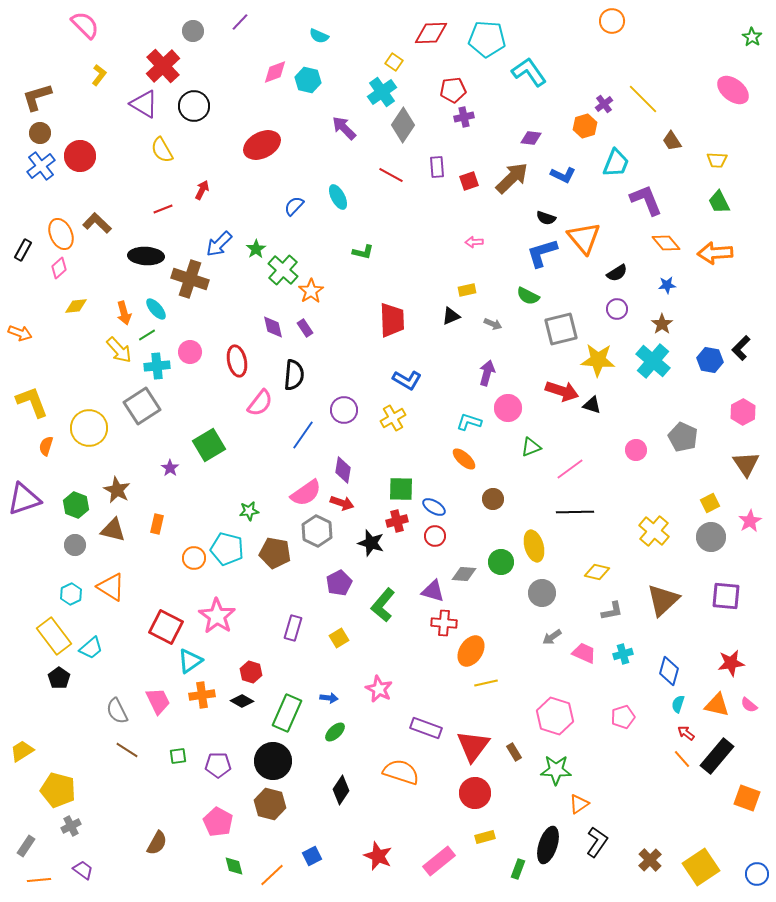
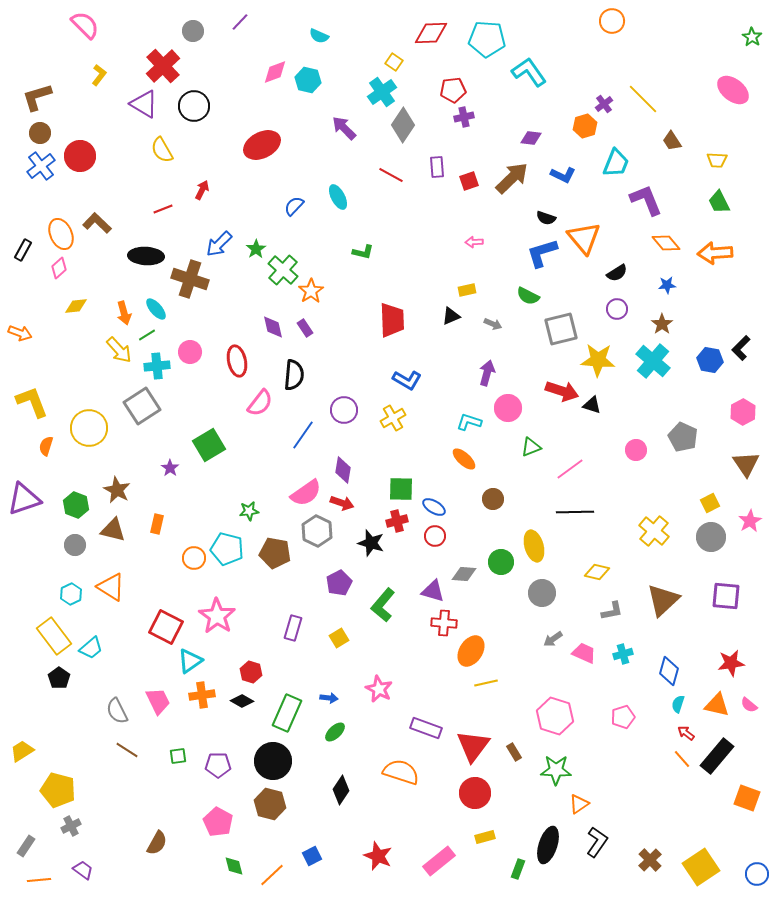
gray arrow at (552, 637): moved 1 px right, 2 px down
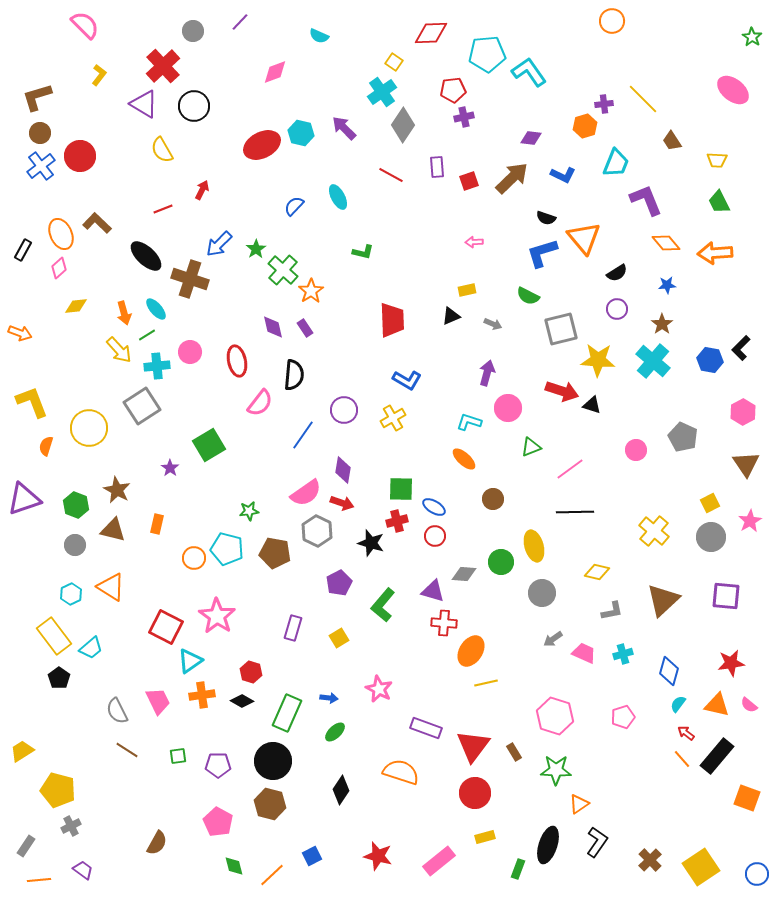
cyan pentagon at (487, 39): moved 15 px down; rotated 9 degrees counterclockwise
cyan hexagon at (308, 80): moved 7 px left, 53 px down
purple cross at (604, 104): rotated 30 degrees clockwise
black ellipse at (146, 256): rotated 40 degrees clockwise
cyan semicircle at (678, 704): rotated 18 degrees clockwise
red star at (378, 856): rotated 8 degrees counterclockwise
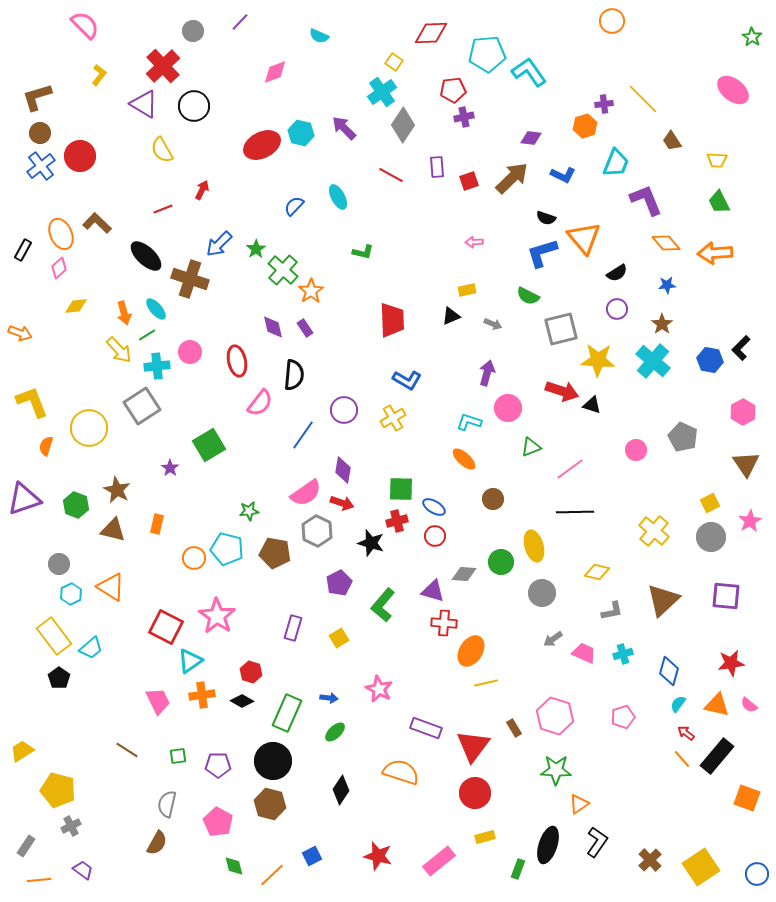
gray circle at (75, 545): moved 16 px left, 19 px down
gray semicircle at (117, 711): moved 50 px right, 93 px down; rotated 40 degrees clockwise
brown rectangle at (514, 752): moved 24 px up
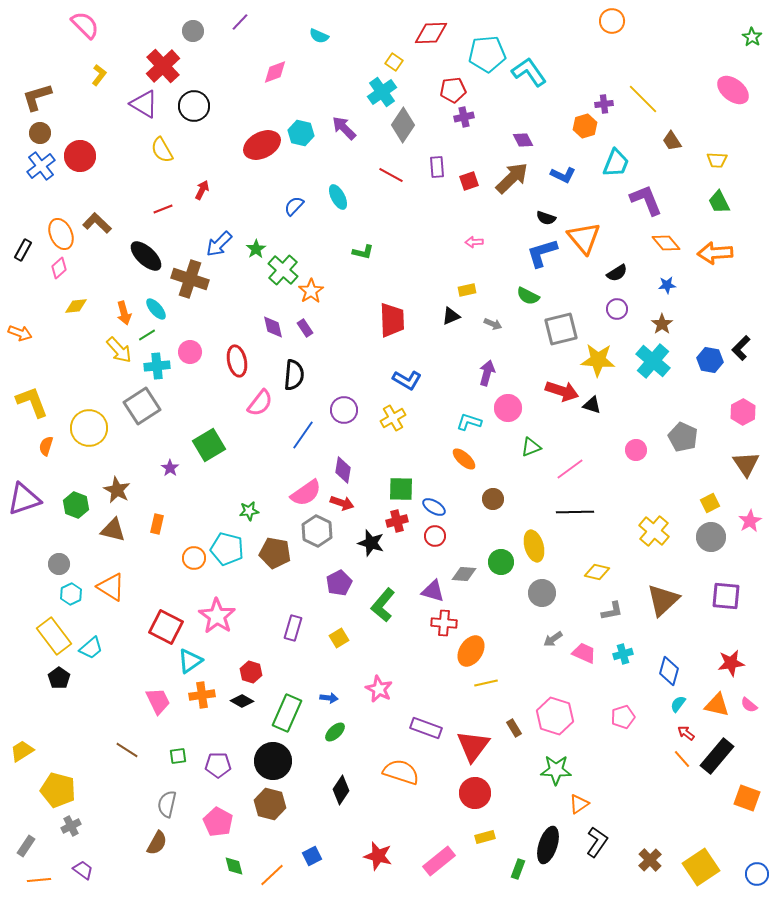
purple diamond at (531, 138): moved 8 px left, 2 px down; rotated 55 degrees clockwise
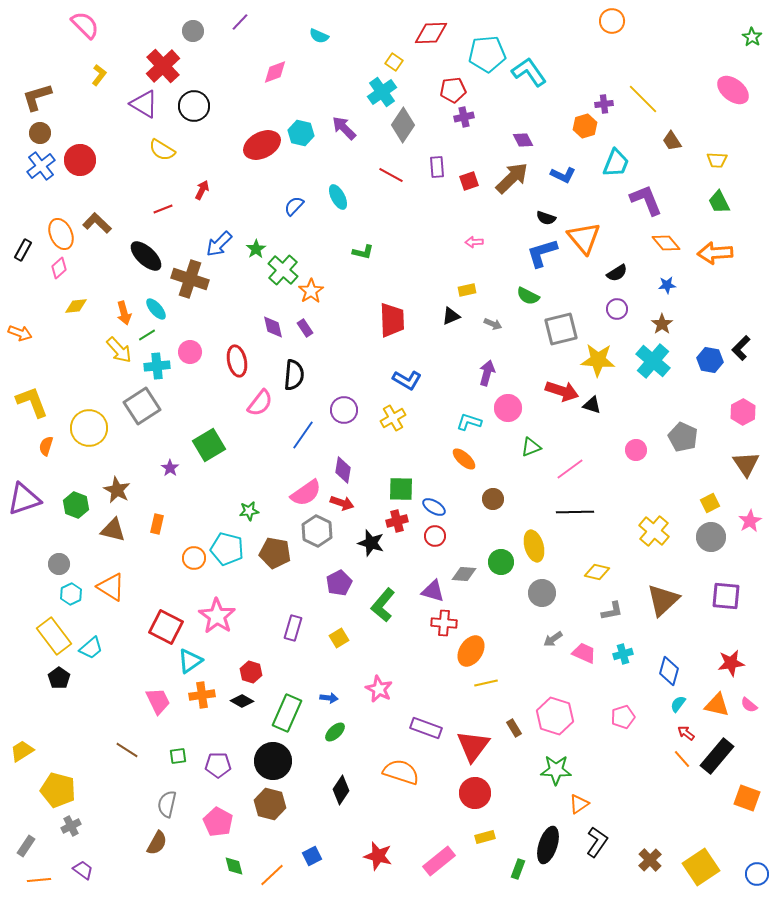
yellow semicircle at (162, 150): rotated 28 degrees counterclockwise
red circle at (80, 156): moved 4 px down
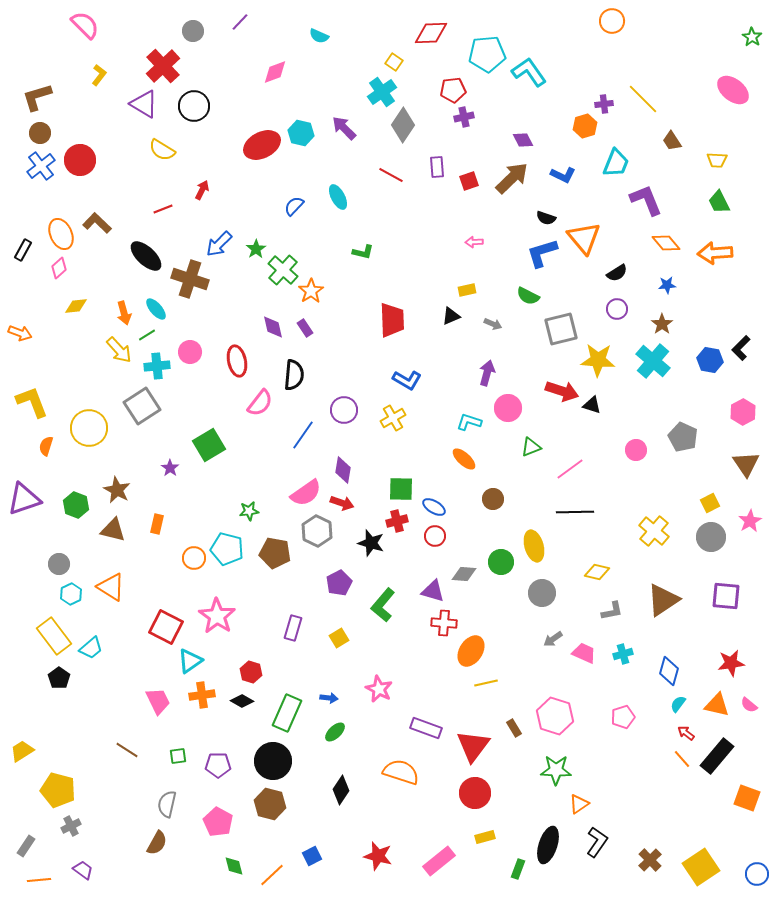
brown triangle at (663, 600): rotated 9 degrees clockwise
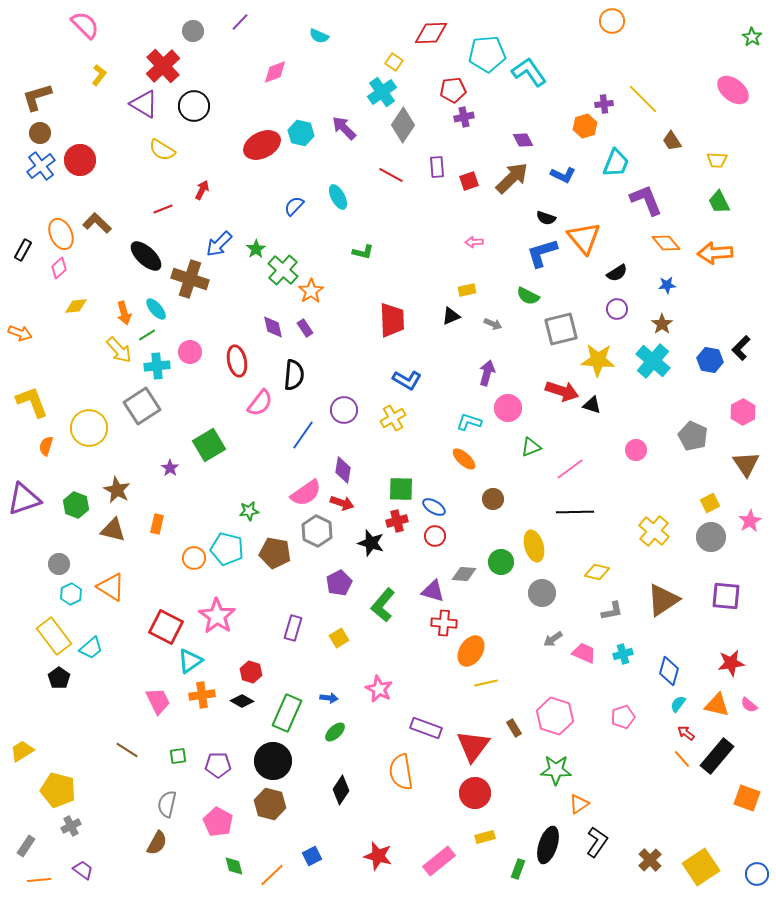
gray pentagon at (683, 437): moved 10 px right, 1 px up
orange semicircle at (401, 772): rotated 117 degrees counterclockwise
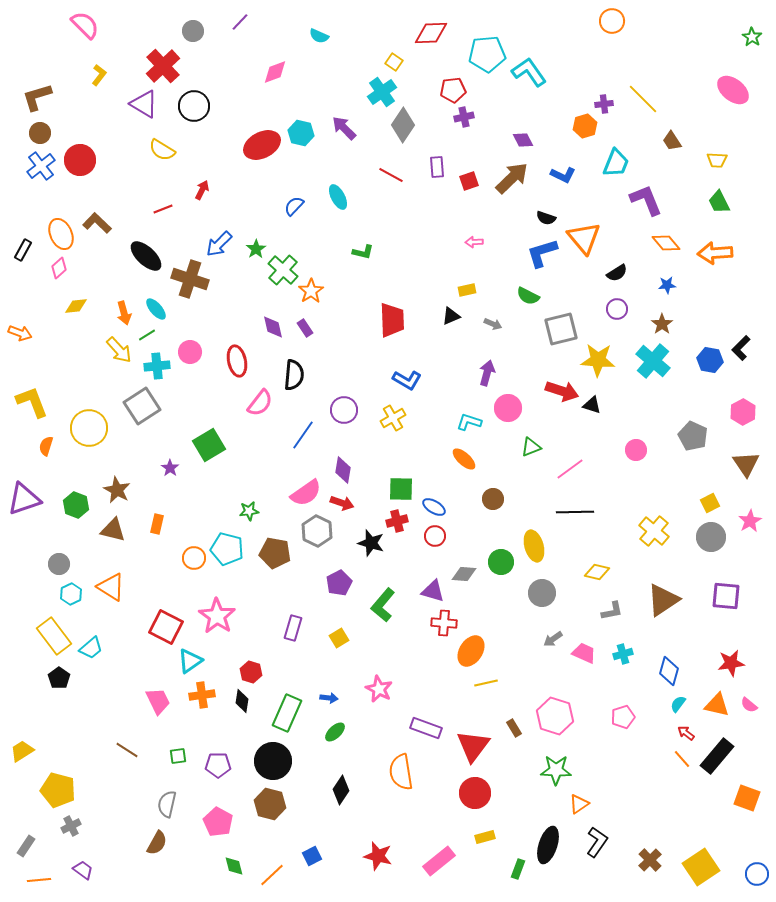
black diamond at (242, 701): rotated 70 degrees clockwise
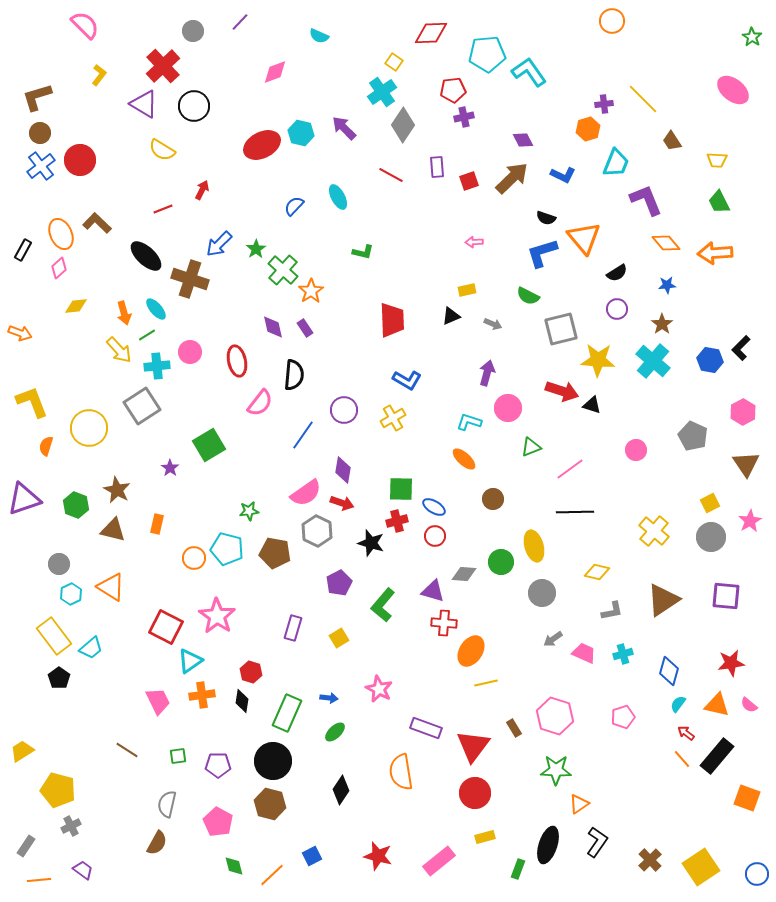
orange hexagon at (585, 126): moved 3 px right, 3 px down
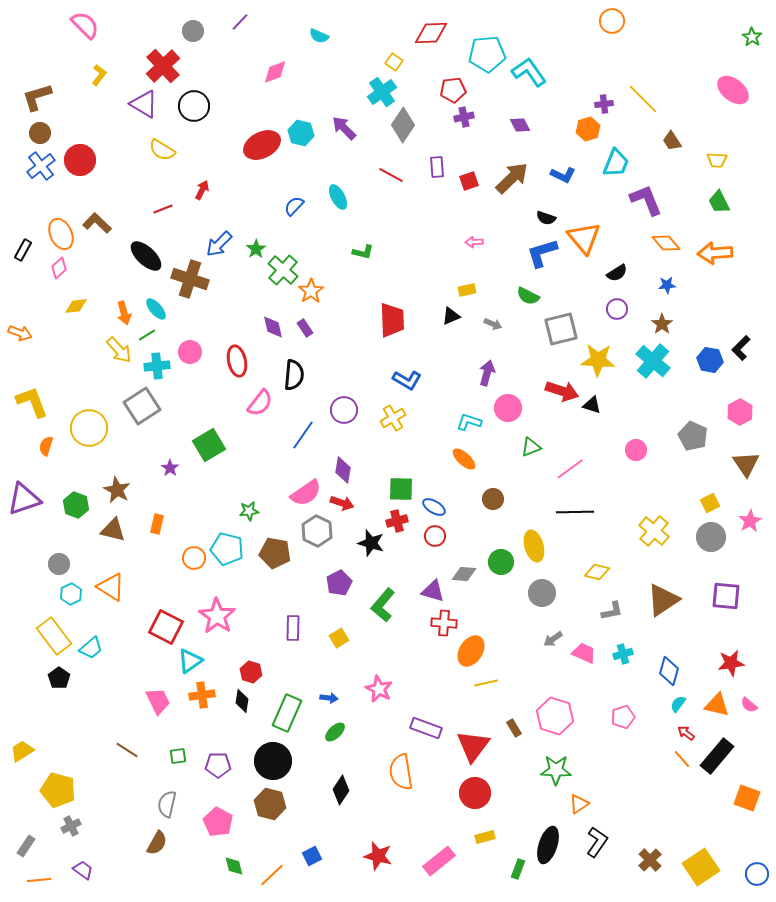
purple diamond at (523, 140): moved 3 px left, 15 px up
pink hexagon at (743, 412): moved 3 px left
purple rectangle at (293, 628): rotated 15 degrees counterclockwise
